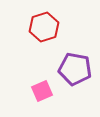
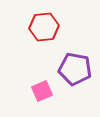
red hexagon: rotated 12 degrees clockwise
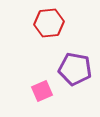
red hexagon: moved 5 px right, 4 px up
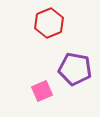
red hexagon: rotated 16 degrees counterclockwise
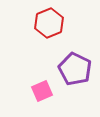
purple pentagon: rotated 16 degrees clockwise
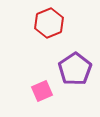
purple pentagon: rotated 12 degrees clockwise
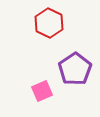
red hexagon: rotated 12 degrees counterclockwise
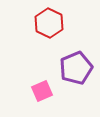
purple pentagon: moved 1 px right, 1 px up; rotated 12 degrees clockwise
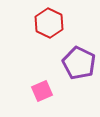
purple pentagon: moved 3 px right, 5 px up; rotated 24 degrees counterclockwise
